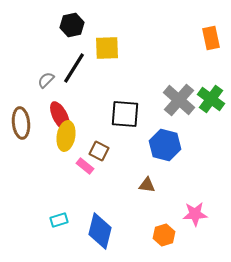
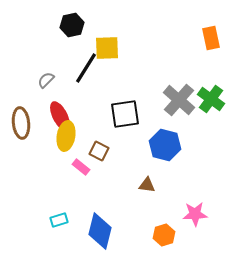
black line: moved 12 px right
black square: rotated 12 degrees counterclockwise
pink rectangle: moved 4 px left, 1 px down
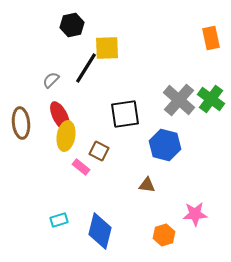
gray semicircle: moved 5 px right
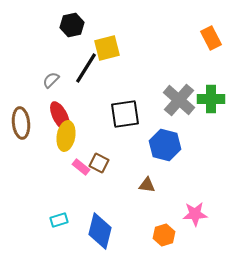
orange rectangle: rotated 15 degrees counterclockwise
yellow square: rotated 12 degrees counterclockwise
green cross: rotated 36 degrees counterclockwise
brown square: moved 12 px down
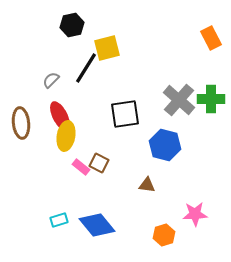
blue diamond: moved 3 px left, 6 px up; rotated 54 degrees counterclockwise
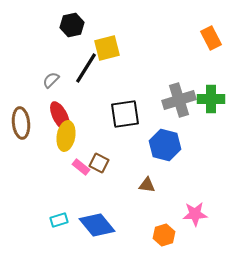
gray cross: rotated 32 degrees clockwise
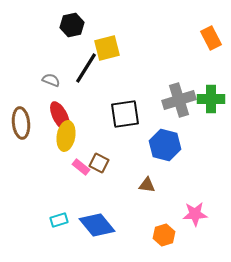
gray semicircle: rotated 66 degrees clockwise
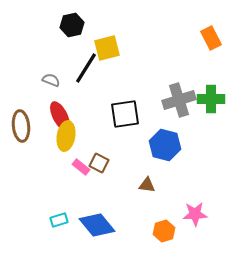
brown ellipse: moved 3 px down
orange hexagon: moved 4 px up
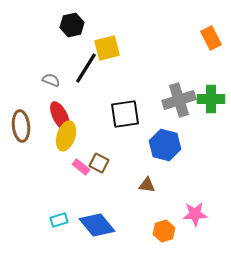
yellow ellipse: rotated 8 degrees clockwise
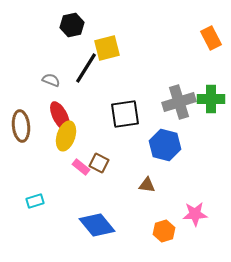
gray cross: moved 2 px down
cyan rectangle: moved 24 px left, 19 px up
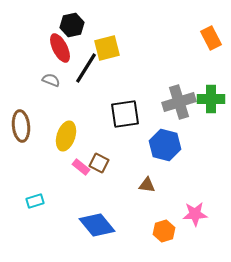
red ellipse: moved 68 px up
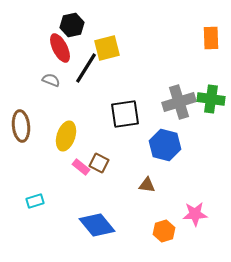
orange rectangle: rotated 25 degrees clockwise
green cross: rotated 8 degrees clockwise
